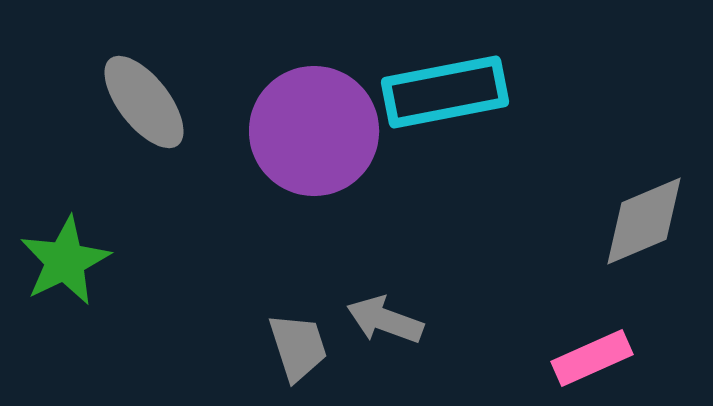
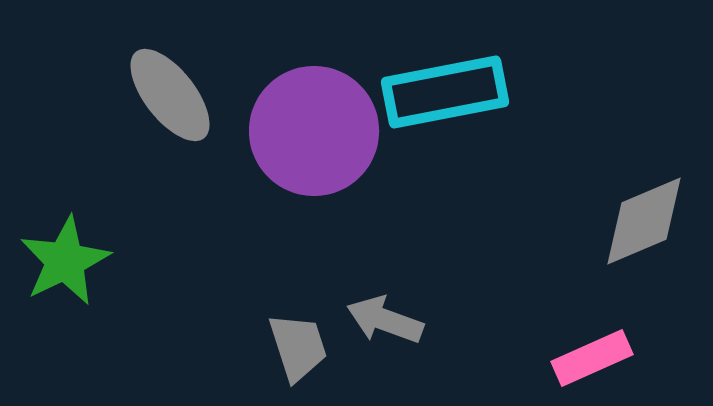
gray ellipse: moved 26 px right, 7 px up
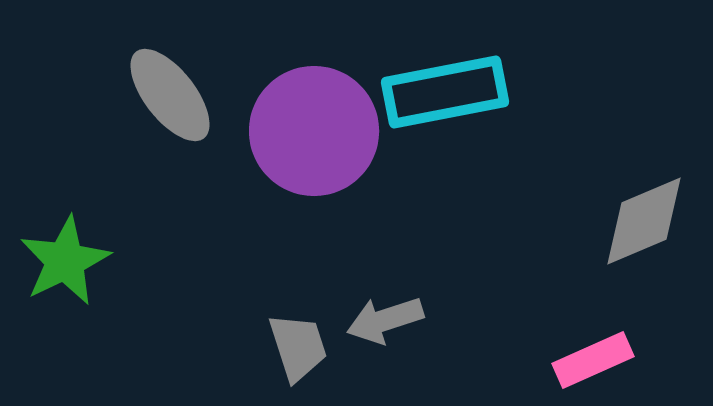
gray arrow: rotated 38 degrees counterclockwise
pink rectangle: moved 1 px right, 2 px down
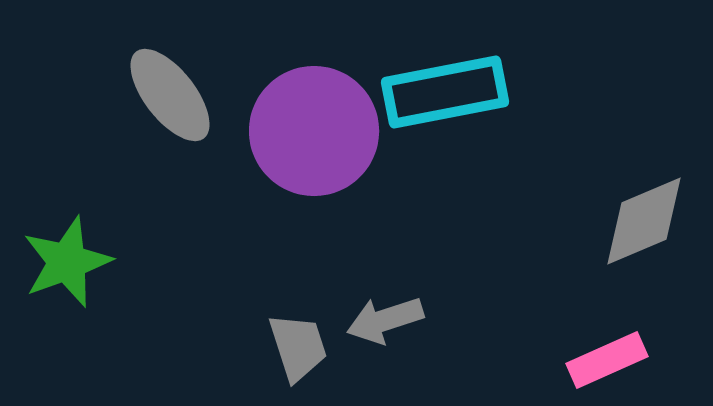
green star: moved 2 px right, 1 px down; rotated 6 degrees clockwise
pink rectangle: moved 14 px right
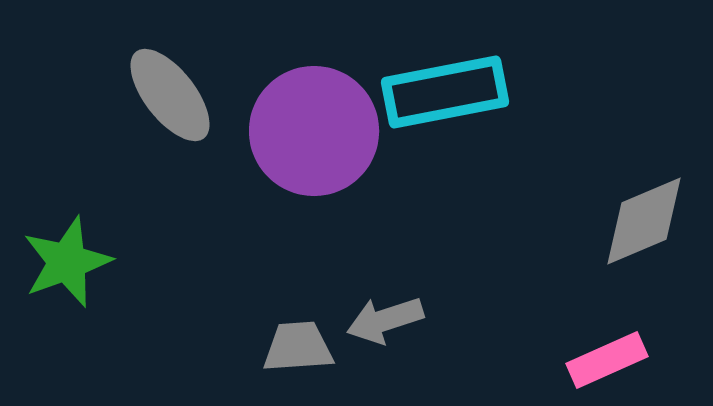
gray trapezoid: rotated 76 degrees counterclockwise
